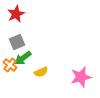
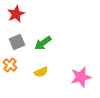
green arrow: moved 20 px right, 15 px up
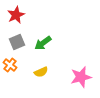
red star: moved 1 px down
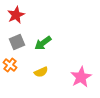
pink star: rotated 15 degrees counterclockwise
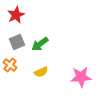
green arrow: moved 3 px left, 1 px down
pink star: rotated 25 degrees clockwise
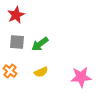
gray square: rotated 28 degrees clockwise
orange cross: moved 6 px down
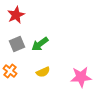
gray square: moved 2 px down; rotated 28 degrees counterclockwise
yellow semicircle: moved 2 px right
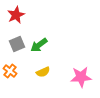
green arrow: moved 1 px left, 1 px down
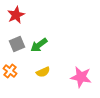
pink star: rotated 15 degrees clockwise
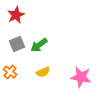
orange cross: moved 1 px down
